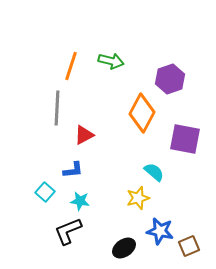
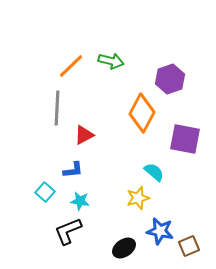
orange line: rotated 28 degrees clockwise
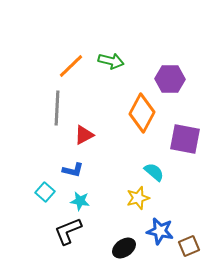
purple hexagon: rotated 20 degrees clockwise
blue L-shape: rotated 20 degrees clockwise
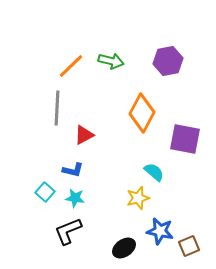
purple hexagon: moved 2 px left, 18 px up; rotated 12 degrees counterclockwise
cyan star: moved 5 px left, 3 px up
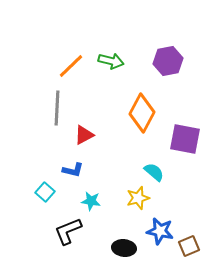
cyan star: moved 16 px right, 3 px down
black ellipse: rotated 40 degrees clockwise
